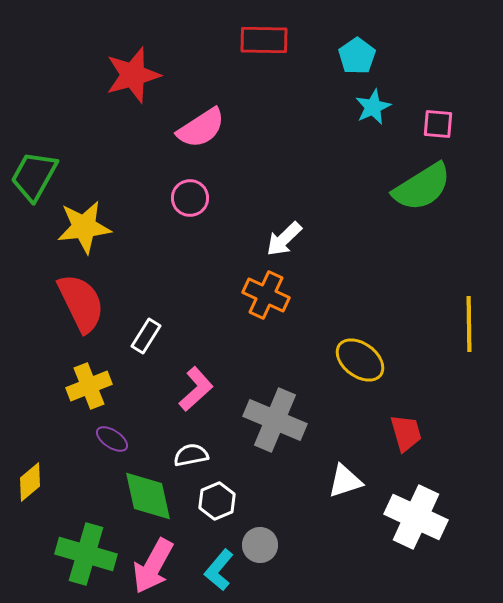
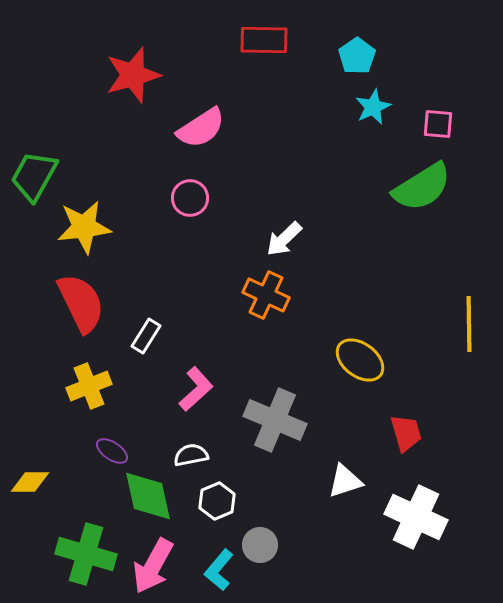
purple ellipse: moved 12 px down
yellow diamond: rotated 39 degrees clockwise
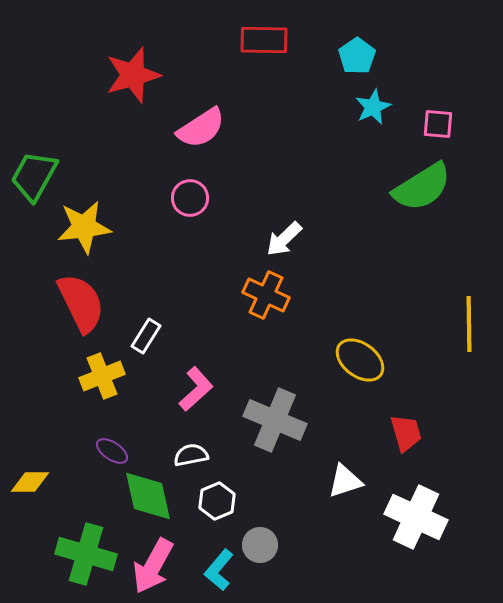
yellow cross: moved 13 px right, 10 px up
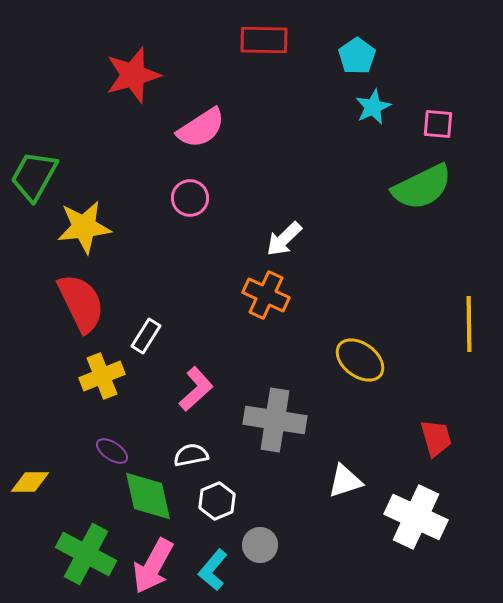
green semicircle: rotated 6 degrees clockwise
gray cross: rotated 14 degrees counterclockwise
red trapezoid: moved 30 px right, 5 px down
green cross: rotated 12 degrees clockwise
cyan L-shape: moved 6 px left
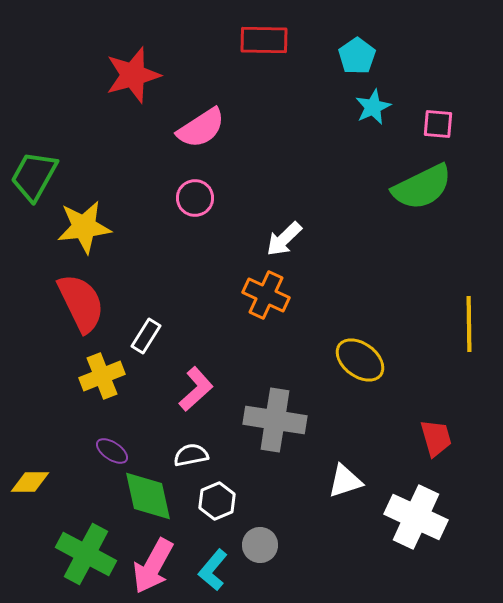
pink circle: moved 5 px right
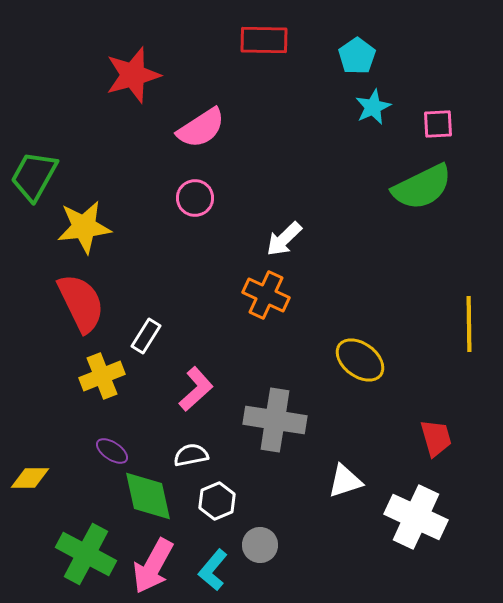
pink square: rotated 8 degrees counterclockwise
yellow diamond: moved 4 px up
